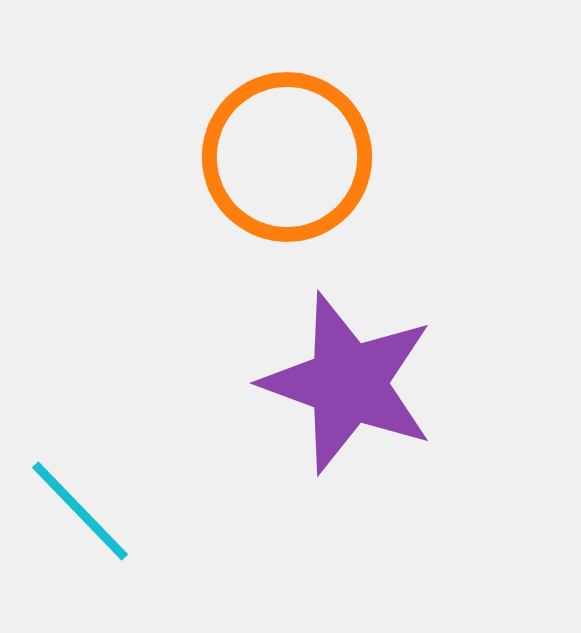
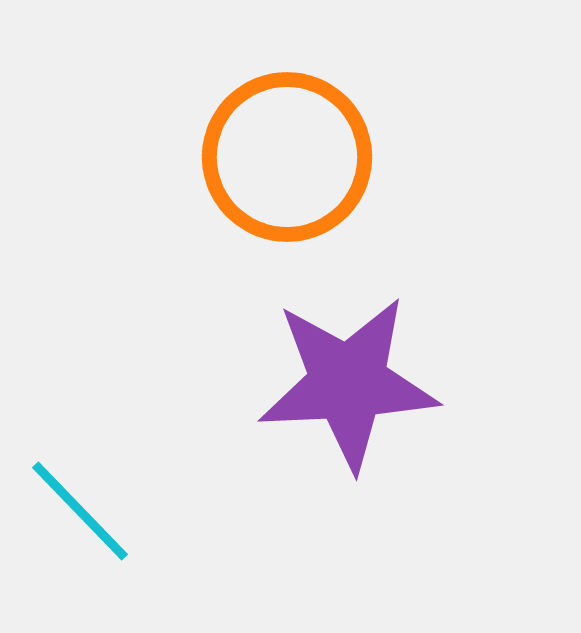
purple star: rotated 23 degrees counterclockwise
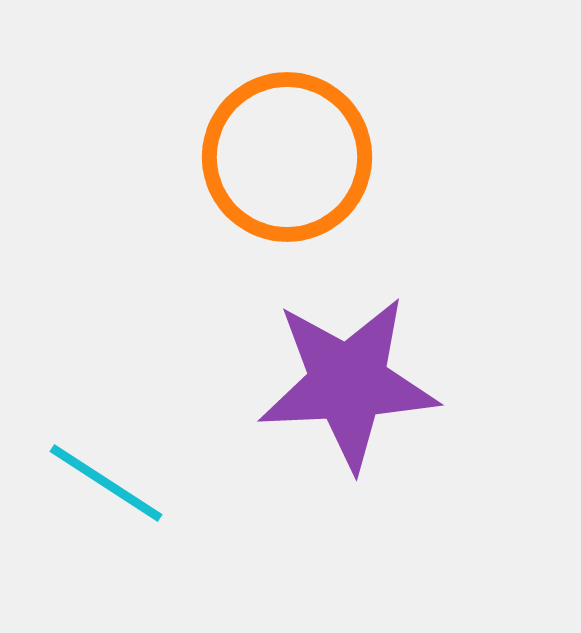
cyan line: moved 26 px right, 28 px up; rotated 13 degrees counterclockwise
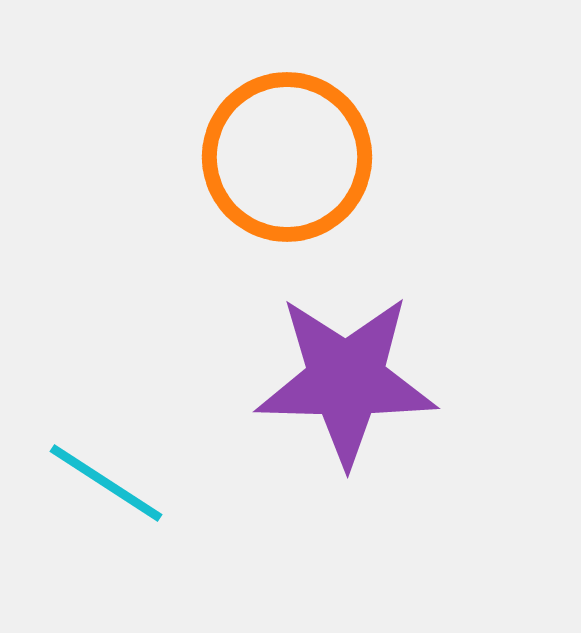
purple star: moved 2 px left, 3 px up; rotated 4 degrees clockwise
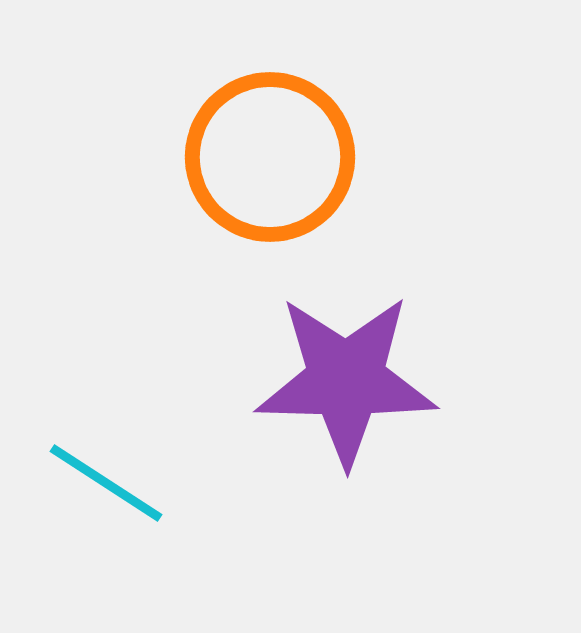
orange circle: moved 17 px left
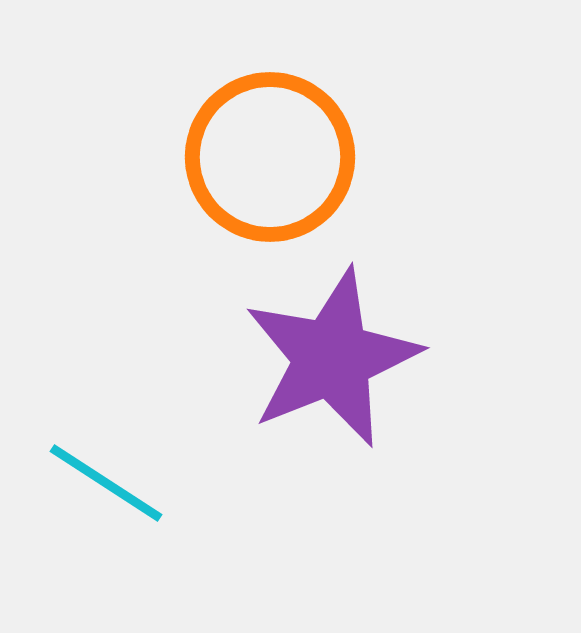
purple star: moved 14 px left, 22 px up; rotated 23 degrees counterclockwise
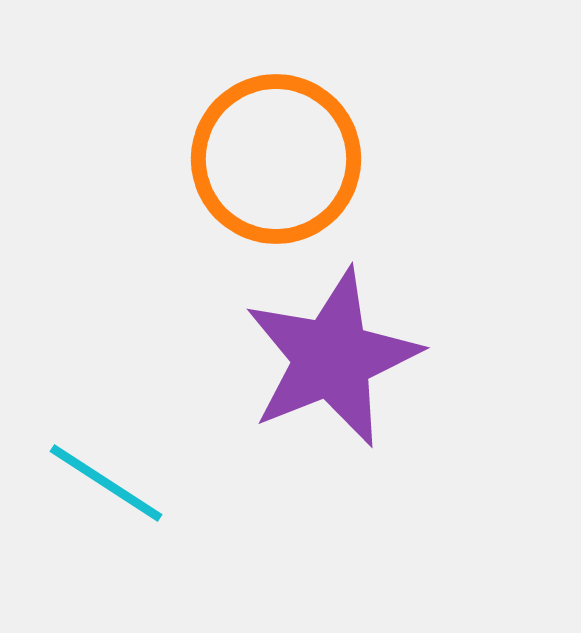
orange circle: moved 6 px right, 2 px down
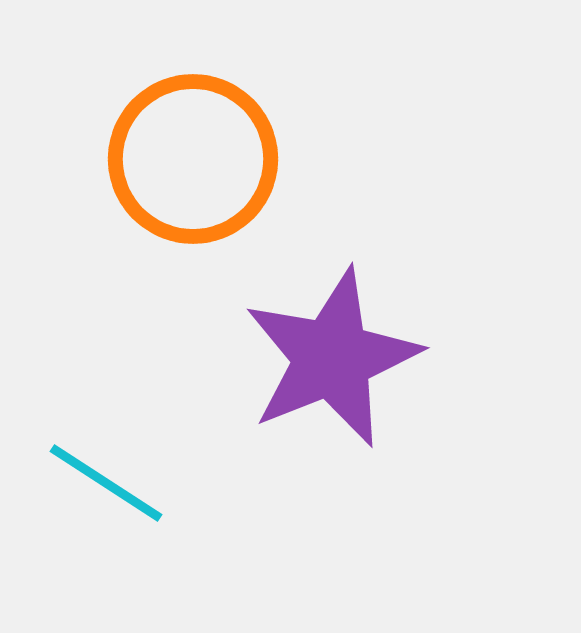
orange circle: moved 83 px left
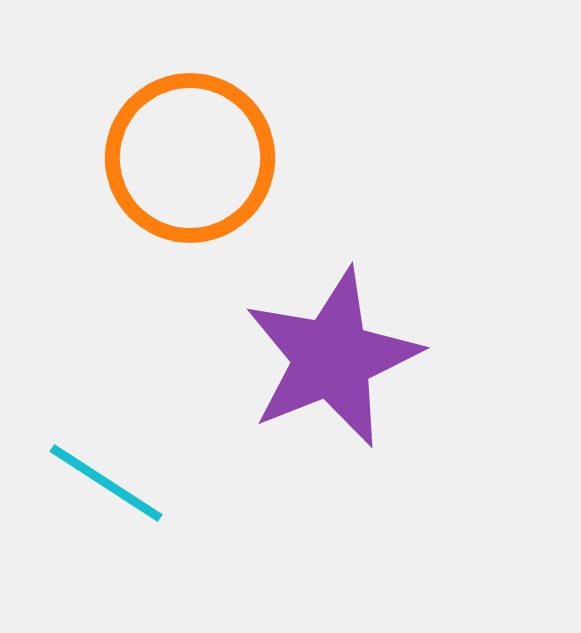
orange circle: moved 3 px left, 1 px up
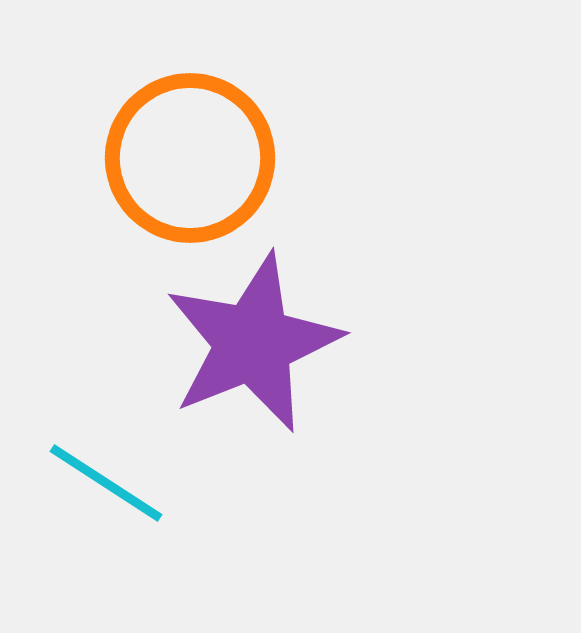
purple star: moved 79 px left, 15 px up
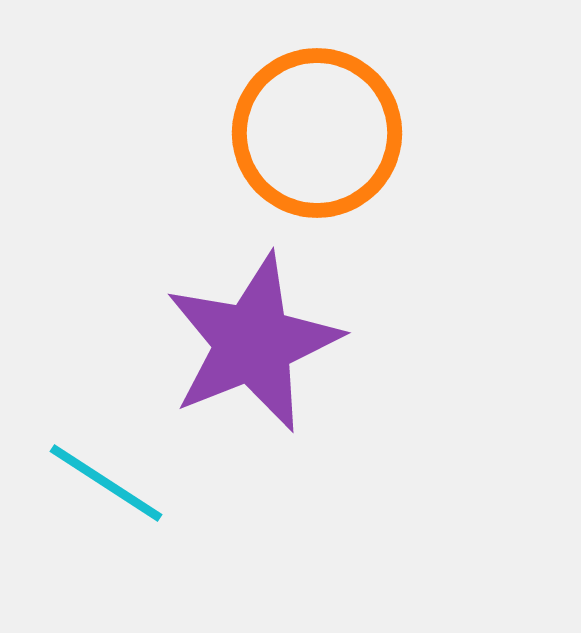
orange circle: moved 127 px right, 25 px up
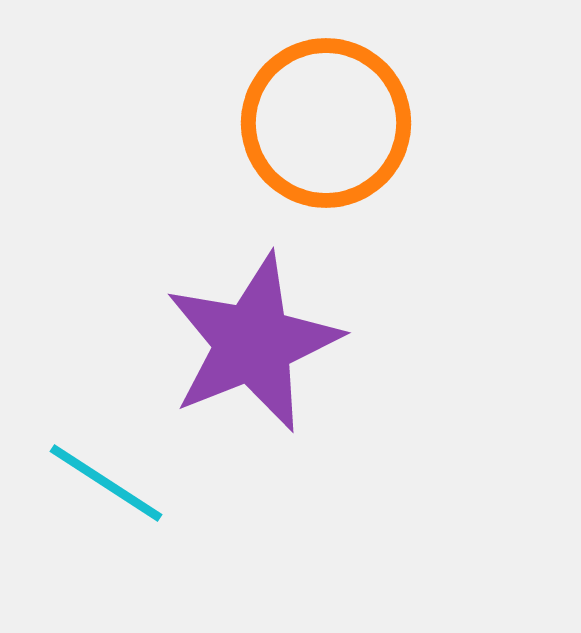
orange circle: moved 9 px right, 10 px up
